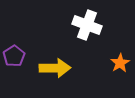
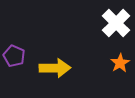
white cross: moved 29 px right, 2 px up; rotated 24 degrees clockwise
purple pentagon: rotated 15 degrees counterclockwise
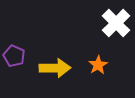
orange star: moved 22 px left, 2 px down
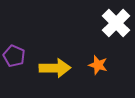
orange star: rotated 24 degrees counterclockwise
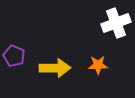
white cross: rotated 24 degrees clockwise
orange star: rotated 18 degrees counterclockwise
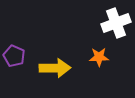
orange star: moved 1 px right, 8 px up
